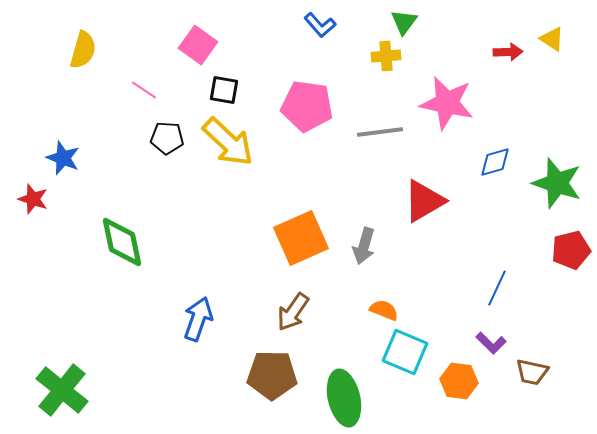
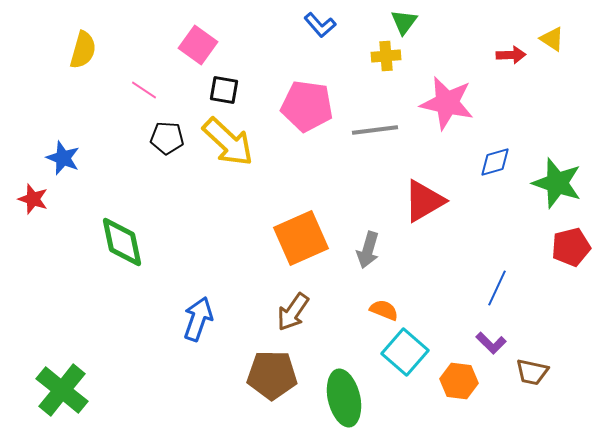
red arrow: moved 3 px right, 3 px down
gray line: moved 5 px left, 2 px up
gray arrow: moved 4 px right, 4 px down
red pentagon: moved 3 px up
cyan square: rotated 18 degrees clockwise
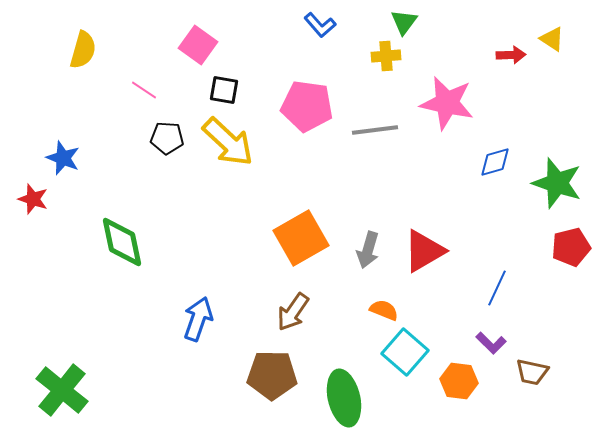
red triangle: moved 50 px down
orange square: rotated 6 degrees counterclockwise
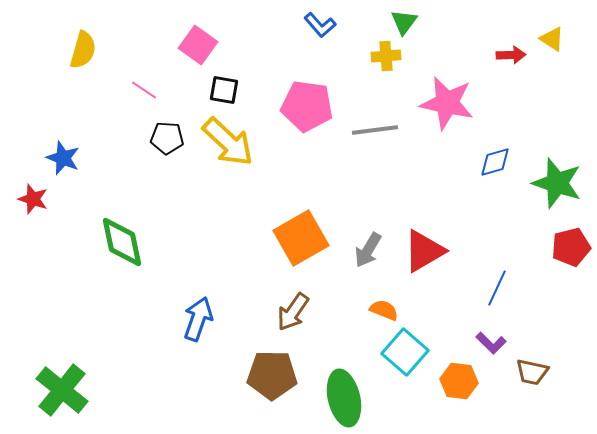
gray arrow: rotated 15 degrees clockwise
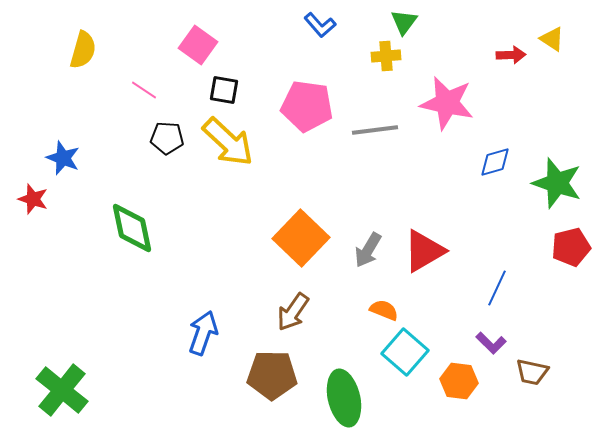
orange square: rotated 16 degrees counterclockwise
green diamond: moved 10 px right, 14 px up
blue arrow: moved 5 px right, 14 px down
